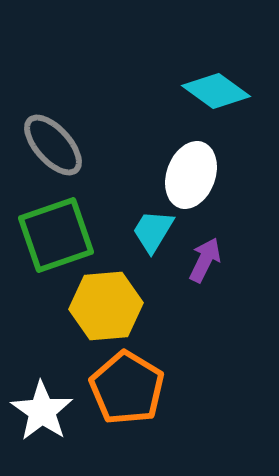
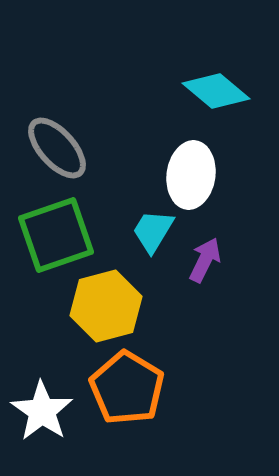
cyan diamond: rotated 4 degrees clockwise
gray ellipse: moved 4 px right, 3 px down
white ellipse: rotated 12 degrees counterclockwise
yellow hexagon: rotated 10 degrees counterclockwise
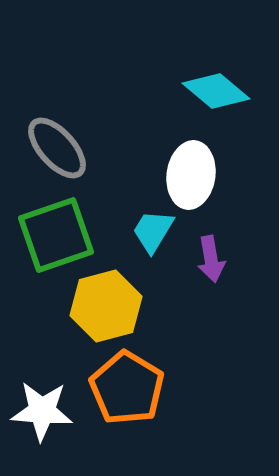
purple arrow: moved 6 px right, 1 px up; rotated 144 degrees clockwise
white star: rotated 30 degrees counterclockwise
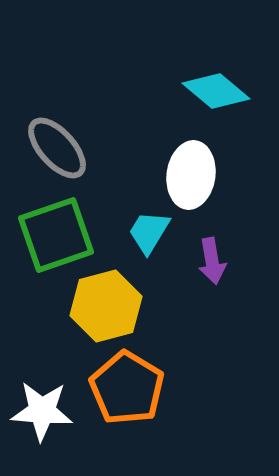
cyan trapezoid: moved 4 px left, 1 px down
purple arrow: moved 1 px right, 2 px down
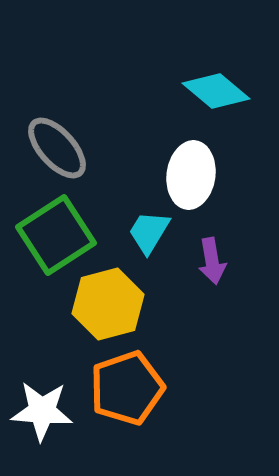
green square: rotated 14 degrees counterclockwise
yellow hexagon: moved 2 px right, 2 px up
orange pentagon: rotated 22 degrees clockwise
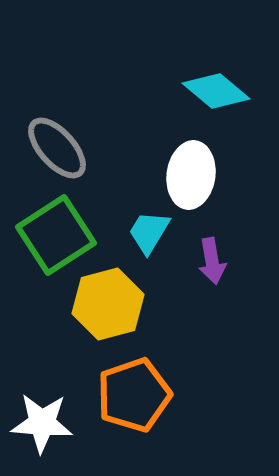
orange pentagon: moved 7 px right, 7 px down
white star: moved 12 px down
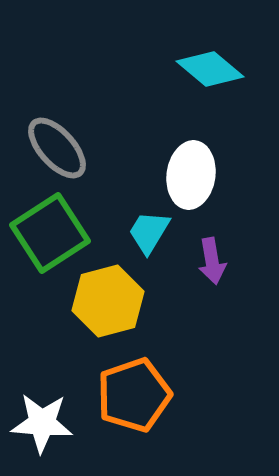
cyan diamond: moved 6 px left, 22 px up
green square: moved 6 px left, 2 px up
yellow hexagon: moved 3 px up
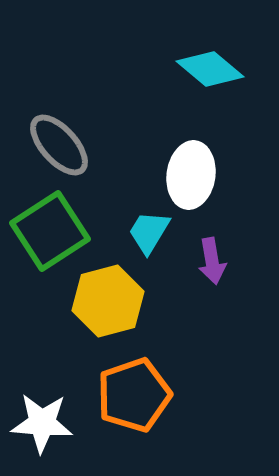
gray ellipse: moved 2 px right, 3 px up
green square: moved 2 px up
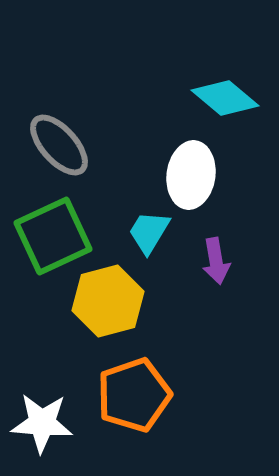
cyan diamond: moved 15 px right, 29 px down
green square: moved 3 px right, 5 px down; rotated 8 degrees clockwise
purple arrow: moved 4 px right
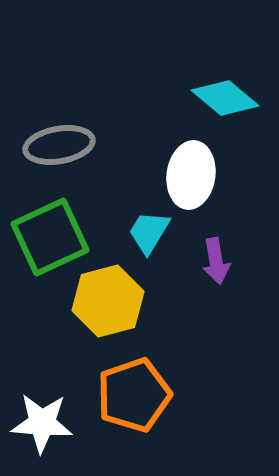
gray ellipse: rotated 58 degrees counterclockwise
green square: moved 3 px left, 1 px down
